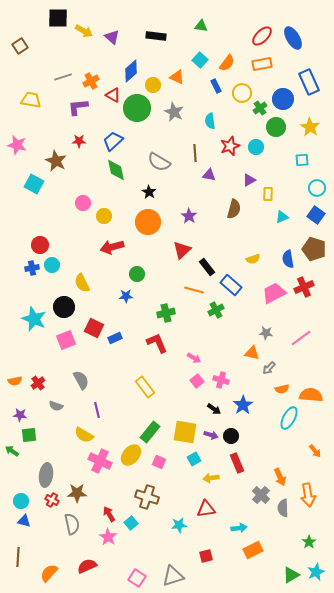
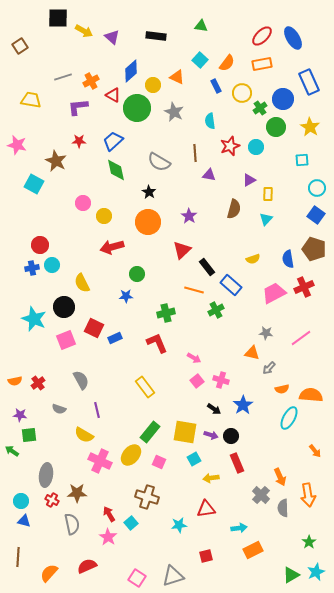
cyan triangle at (282, 217): moved 16 px left, 2 px down; rotated 24 degrees counterclockwise
gray semicircle at (56, 406): moved 3 px right, 3 px down
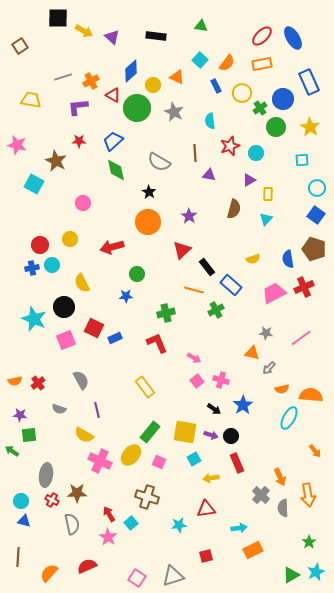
cyan circle at (256, 147): moved 6 px down
yellow circle at (104, 216): moved 34 px left, 23 px down
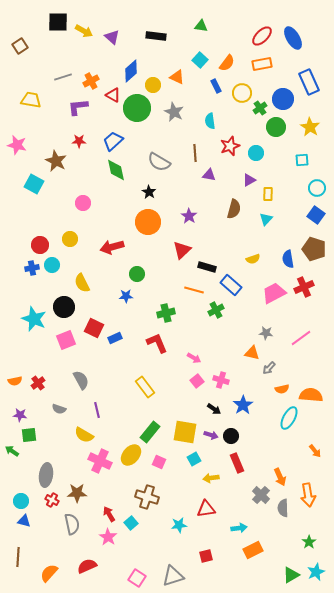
black square at (58, 18): moved 4 px down
black rectangle at (207, 267): rotated 36 degrees counterclockwise
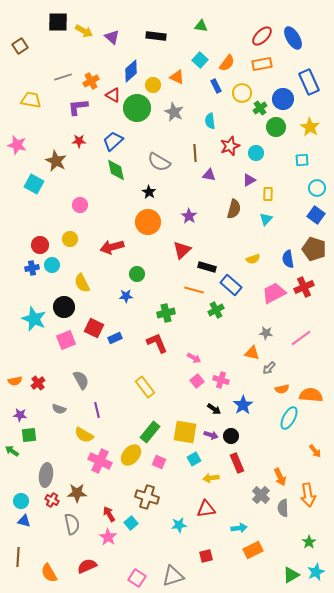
pink circle at (83, 203): moved 3 px left, 2 px down
orange semicircle at (49, 573): rotated 72 degrees counterclockwise
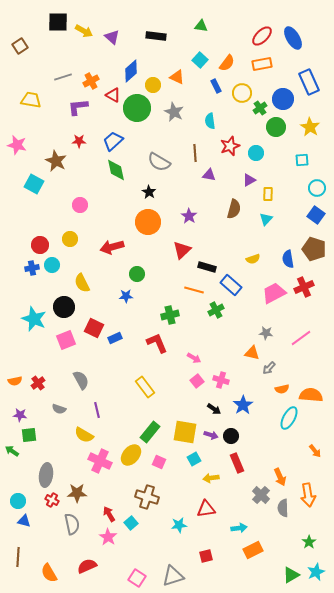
green cross at (166, 313): moved 4 px right, 2 px down
cyan circle at (21, 501): moved 3 px left
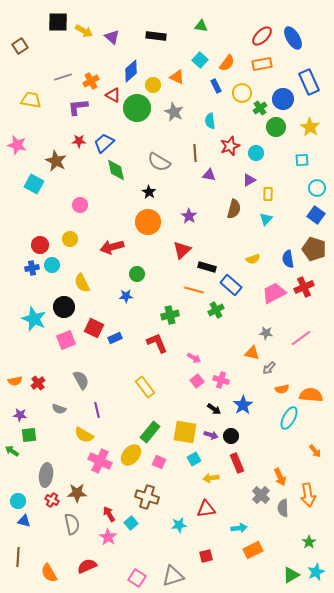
blue trapezoid at (113, 141): moved 9 px left, 2 px down
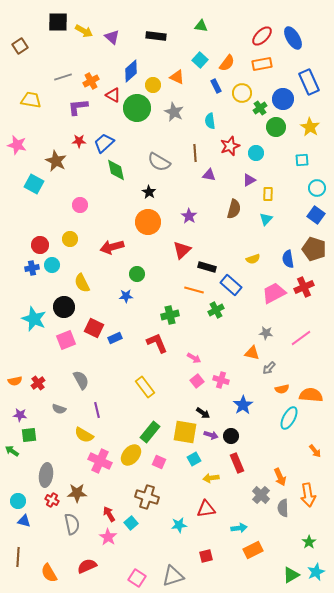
black arrow at (214, 409): moved 11 px left, 4 px down
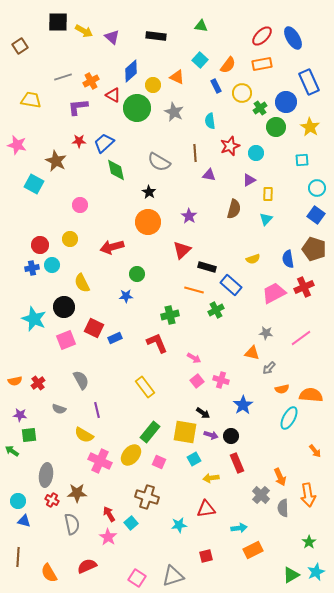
orange semicircle at (227, 63): moved 1 px right, 2 px down
blue circle at (283, 99): moved 3 px right, 3 px down
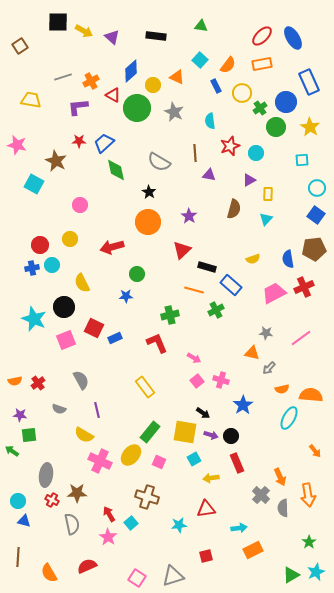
brown pentagon at (314, 249): rotated 25 degrees counterclockwise
